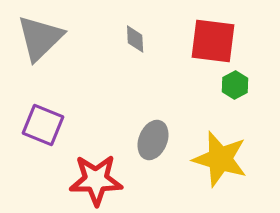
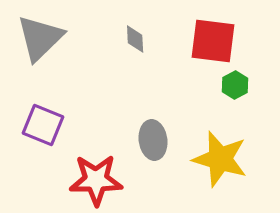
gray ellipse: rotated 30 degrees counterclockwise
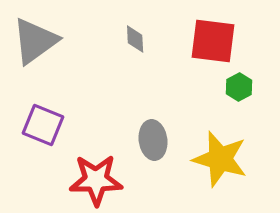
gray triangle: moved 5 px left, 3 px down; rotated 8 degrees clockwise
green hexagon: moved 4 px right, 2 px down
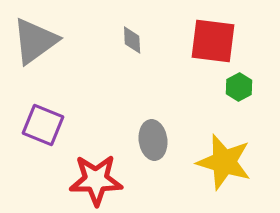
gray diamond: moved 3 px left, 1 px down
yellow star: moved 4 px right, 3 px down
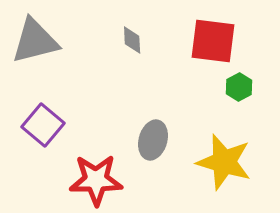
gray triangle: rotated 22 degrees clockwise
purple square: rotated 18 degrees clockwise
gray ellipse: rotated 24 degrees clockwise
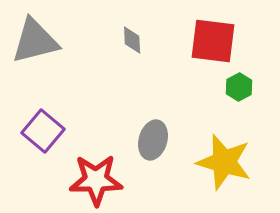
purple square: moved 6 px down
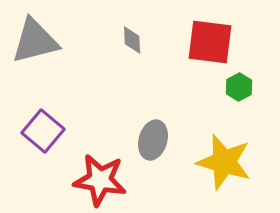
red square: moved 3 px left, 1 px down
red star: moved 4 px right; rotated 10 degrees clockwise
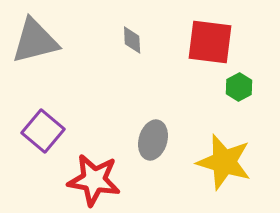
red star: moved 6 px left
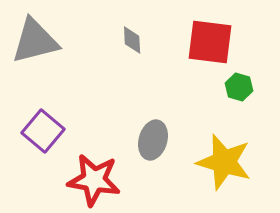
green hexagon: rotated 16 degrees counterclockwise
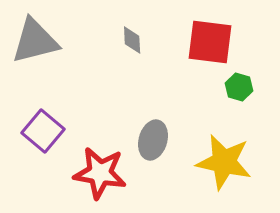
yellow star: rotated 4 degrees counterclockwise
red star: moved 6 px right, 7 px up
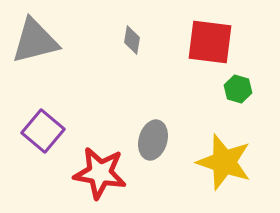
gray diamond: rotated 12 degrees clockwise
green hexagon: moved 1 px left, 2 px down
yellow star: rotated 6 degrees clockwise
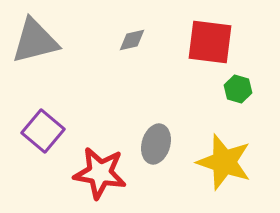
gray diamond: rotated 68 degrees clockwise
gray ellipse: moved 3 px right, 4 px down
